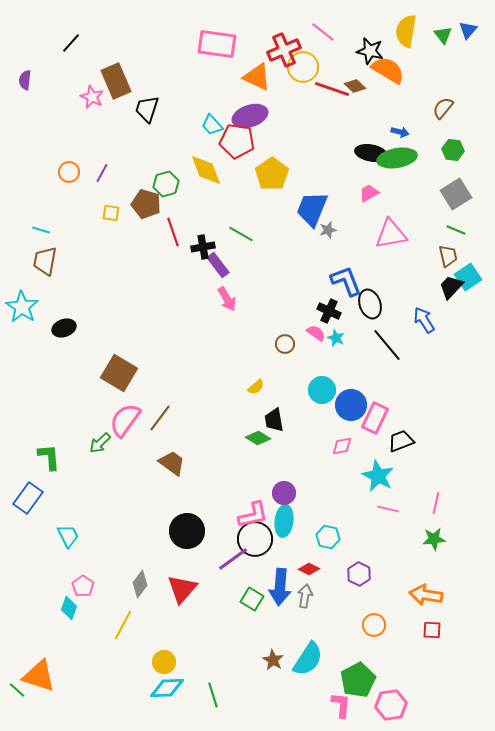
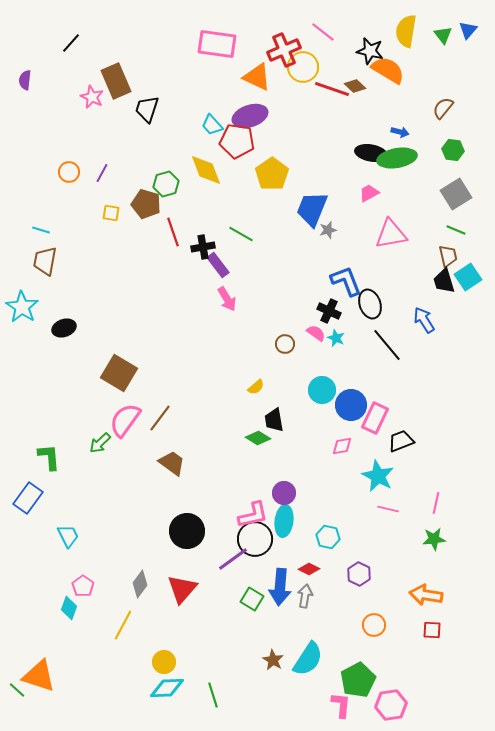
black trapezoid at (451, 287): moved 7 px left, 6 px up; rotated 60 degrees counterclockwise
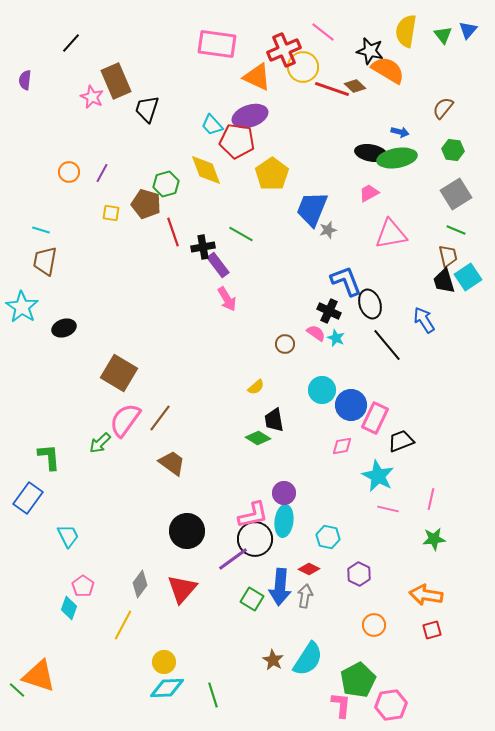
pink line at (436, 503): moved 5 px left, 4 px up
red square at (432, 630): rotated 18 degrees counterclockwise
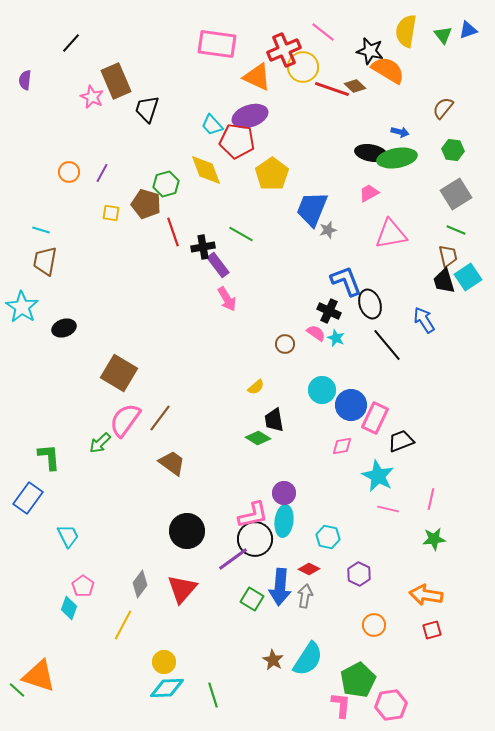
blue triangle at (468, 30): rotated 30 degrees clockwise
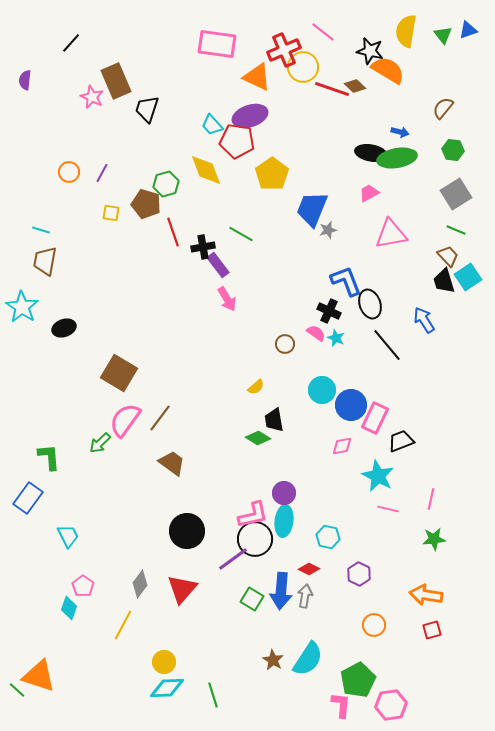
brown trapezoid at (448, 256): rotated 30 degrees counterclockwise
blue arrow at (280, 587): moved 1 px right, 4 px down
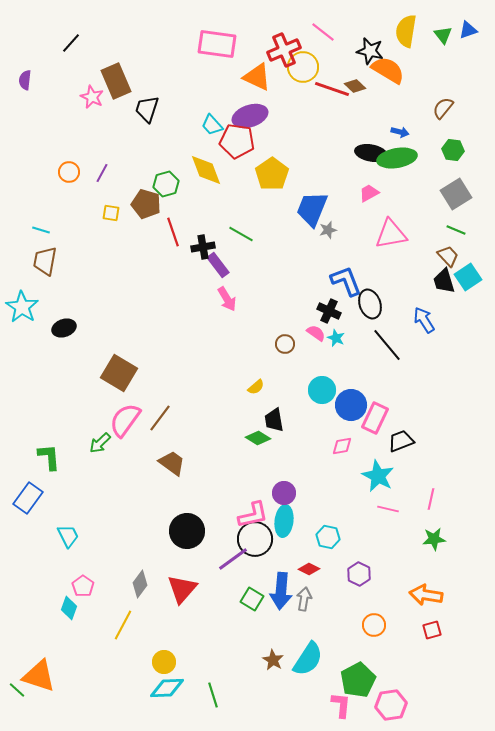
gray arrow at (305, 596): moved 1 px left, 3 px down
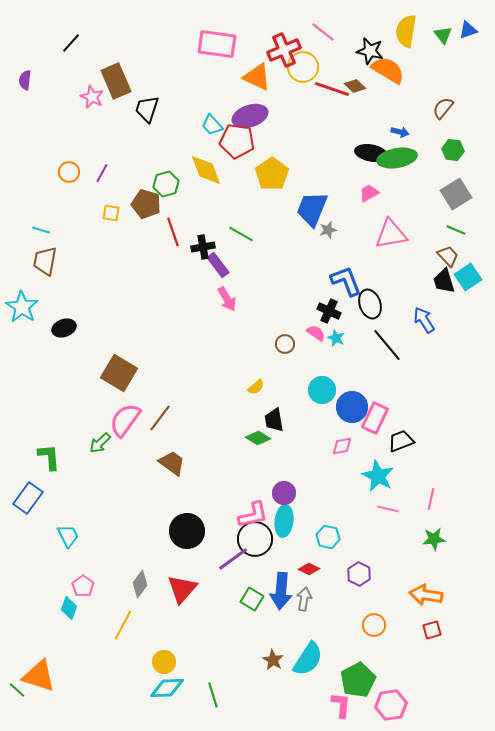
blue circle at (351, 405): moved 1 px right, 2 px down
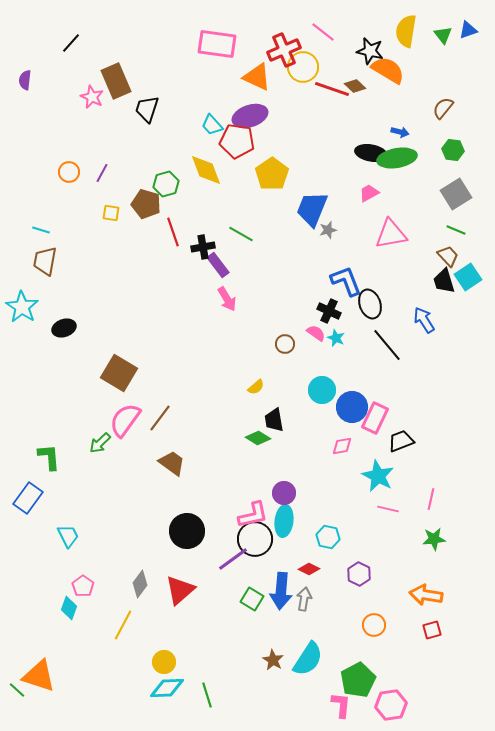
red triangle at (182, 589): moved 2 px left, 1 px down; rotated 8 degrees clockwise
green line at (213, 695): moved 6 px left
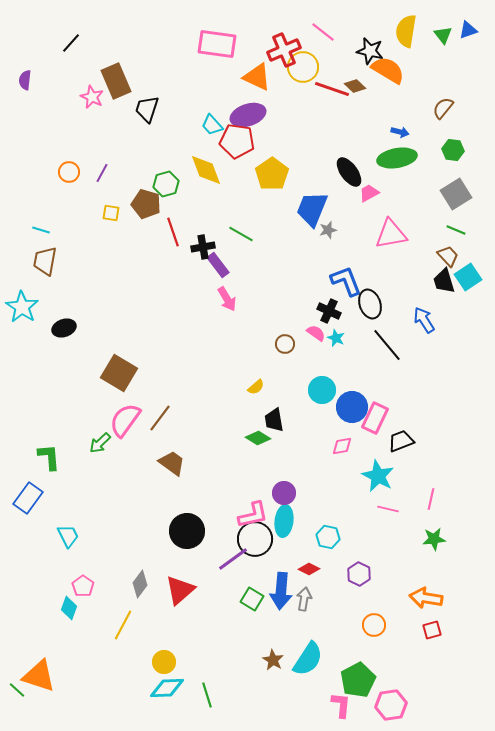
purple ellipse at (250, 116): moved 2 px left, 1 px up
black ellipse at (371, 153): moved 22 px left, 19 px down; rotated 44 degrees clockwise
orange arrow at (426, 595): moved 3 px down
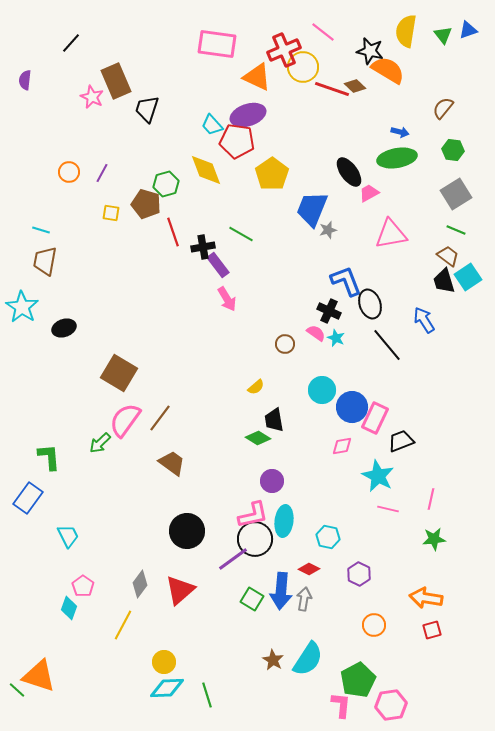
brown trapezoid at (448, 256): rotated 10 degrees counterclockwise
purple circle at (284, 493): moved 12 px left, 12 px up
